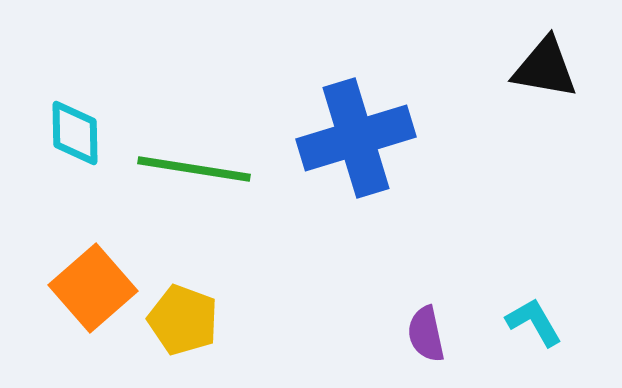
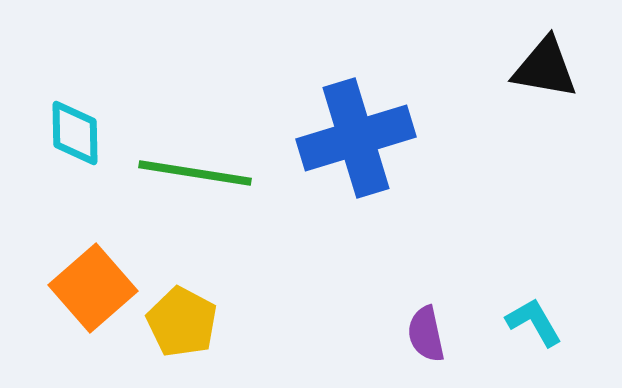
green line: moved 1 px right, 4 px down
yellow pentagon: moved 1 px left, 2 px down; rotated 8 degrees clockwise
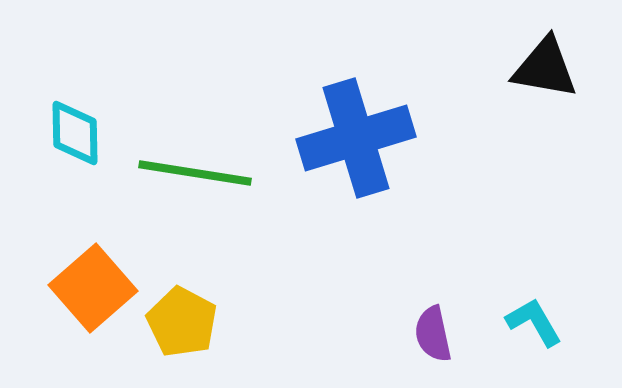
purple semicircle: moved 7 px right
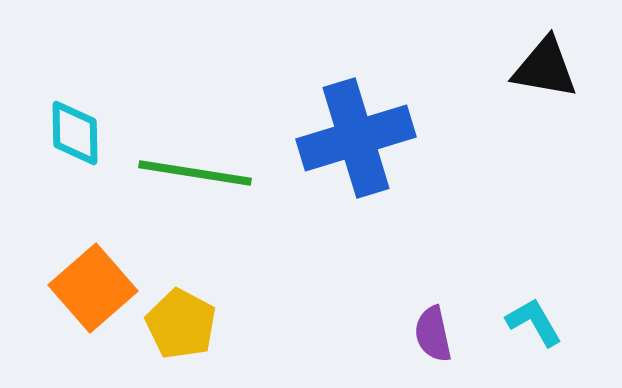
yellow pentagon: moved 1 px left, 2 px down
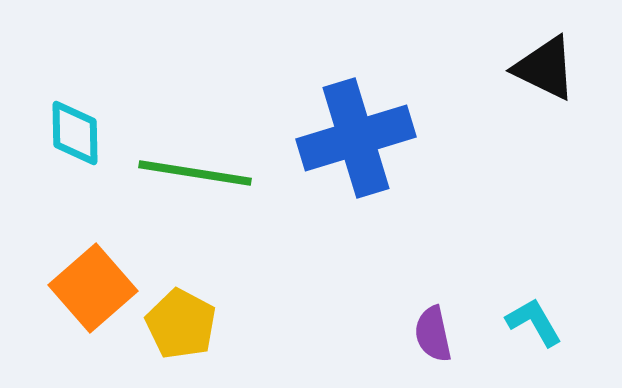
black triangle: rotated 16 degrees clockwise
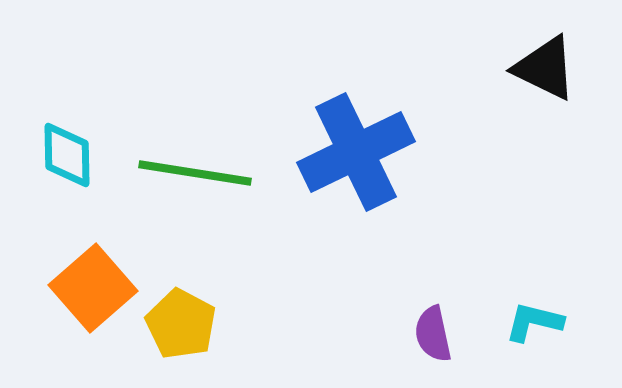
cyan diamond: moved 8 px left, 22 px down
blue cross: moved 14 px down; rotated 9 degrees counterclockwise
cyan L-shape: rotated 46 degrees counterclockwise
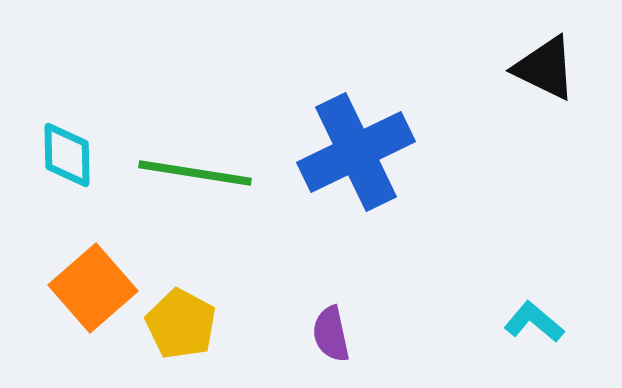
cyan L-shape: rotated 26 degrees clockwise
purple semicircle: moved 102 px left
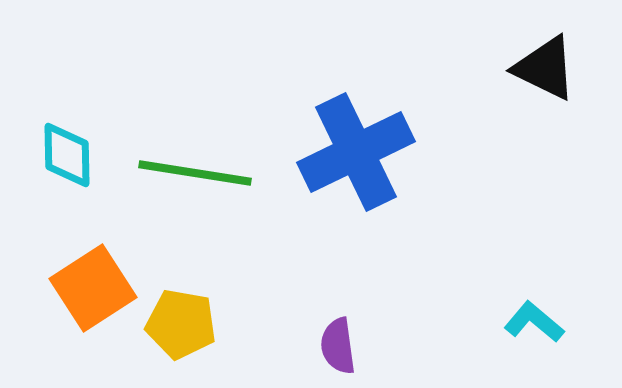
orange square: rotated 8 degrees clockwise
yellow pentagon: rotated 18 degrees counterclockwise
purple semicircle: moved 7 px right, 12 px down; rotated 4 degrees clockwise
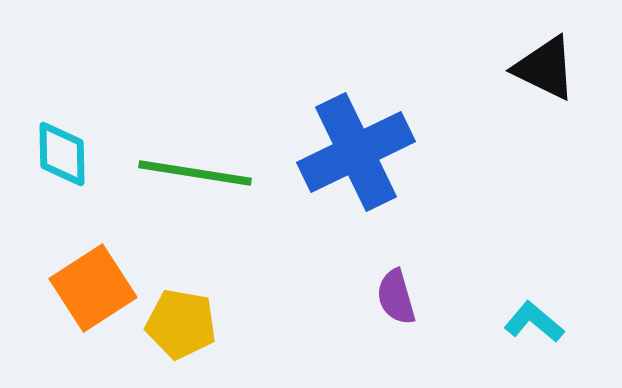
cyan diamond: moved 5 px left, 1 px up
purple semicircle: moved 58 px right, 49 px up; rotated 8 degrees counterclockwise
